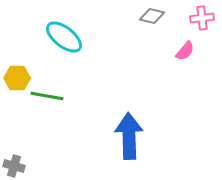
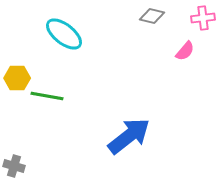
pink cross: moved 1 px right
cyan ellipse: moved 3 px up
blue arrow: rotated 54 degrees clockwise
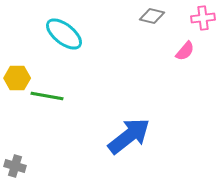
gray cross: moved 1 px right
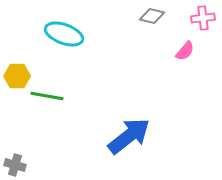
cyan ellipse: rotated 18 degrees counterclockwise
yellow hexagon: moved 2 px up
gray cross: moved 1 px up
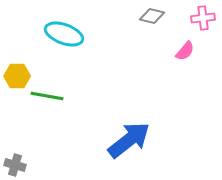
blue arrow: moved 4 px down
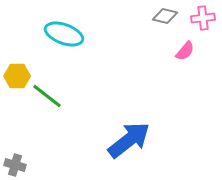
gray diamond: moved 13 px right
green line: rotated 28 degrees clockwise
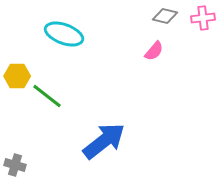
pink semicircle: moved 31 px left
blue arrow: moved 25 px left, 1 px down
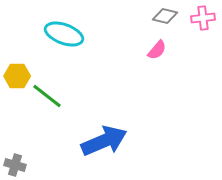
pink semicircle: moved 3 px right, 1 px up
blue arrow: rotated 15 degrees clockwise
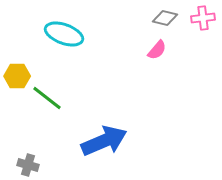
gray diamond: moved 2 px down
green line: moved 2 px down
gray cross: moved 13 px right
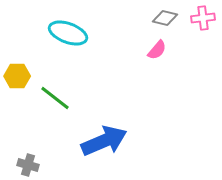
cyan ellipse: moved 4 px right, 1 px up
green line: moved 8 px right
